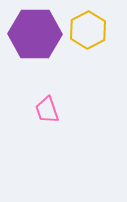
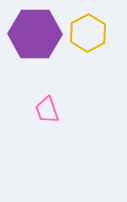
yellow hexagon: moved 3 px down
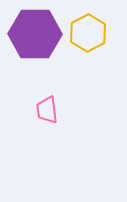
pink trapezoid: rotated 12 degrees clockwise
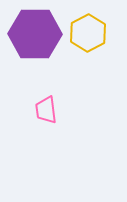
pink trapezoid: moved 1 px left
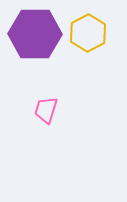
pink trapezoid: rotated 24 degrees clockwise
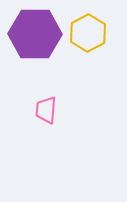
pink trapezoid: rotated 12 degrees counterclockwise
